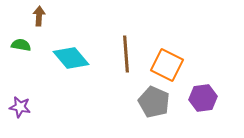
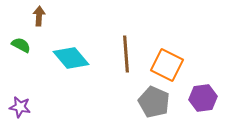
green semicircle: rotated 18 degrees clockwise
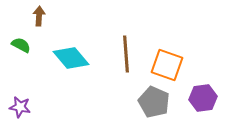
orange square: rotated 8 degrees counterclockwise
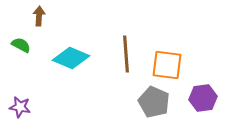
cyan diamond: rotated 27 degrees counterclockwise
orange square: rotated 12 degrees counterclockwise
